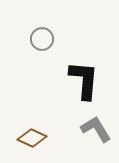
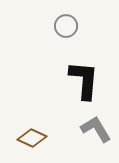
gray circle: moved 24 px right, 13 px up
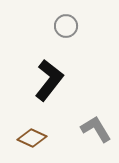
black L-shape: moved 35 px left; rotated 33 degrees clockwise
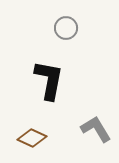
gray circle: moved 2 px down
black L-shape: rotated 27 degrees counterclockwise
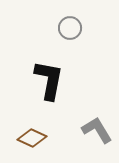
gray circle: moved 4 px right
gray L-shape: moved 1 px right, 1 px down
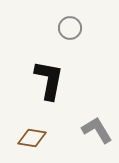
brown diamond: rotated 16 degrees counterclockwise
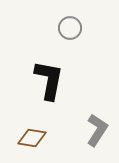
gray L-shape: rotated 64 degrees clockwise
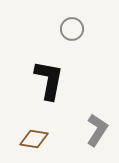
gray circle: moved 2 px right, 1 px down
brown diamond: moved 2 px right, 1 px down
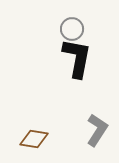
black L-shape: moved 28 px right, 22 px up
